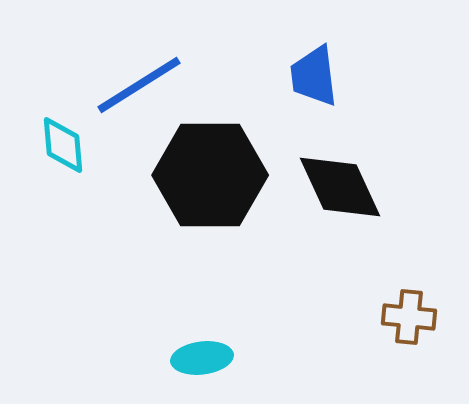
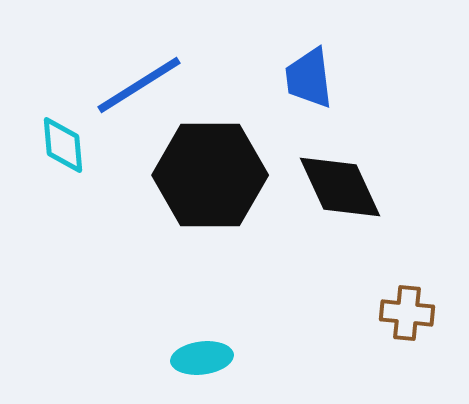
blue trapezoid: moved 5 px left, 2 px down
brown cross: moved 2 px left, 4 px up
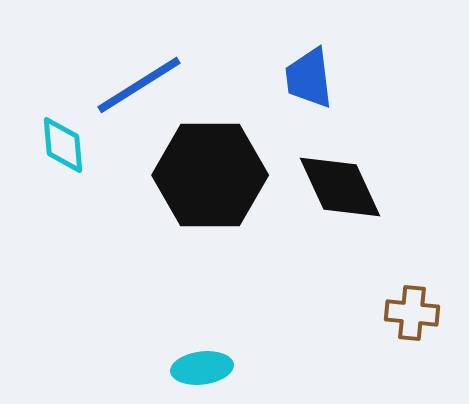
brown cross: moved 5 px right
cyan ellipse: moved 10 px down
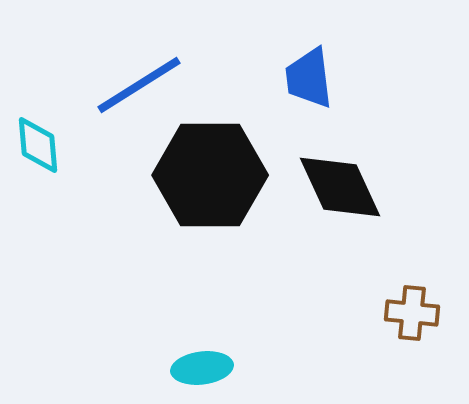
cyan diamond: moved 25 px left
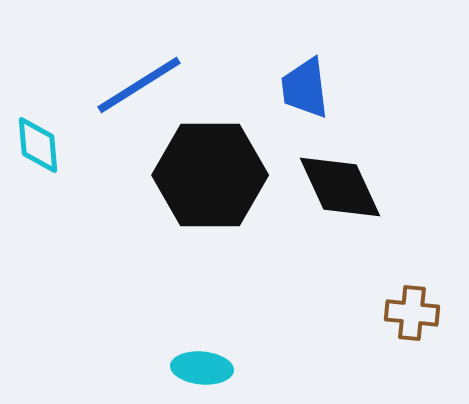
blue trapezoid: moved 4 px left, 10 px down
cyan ellipse: rotated 12 degrees clockwise
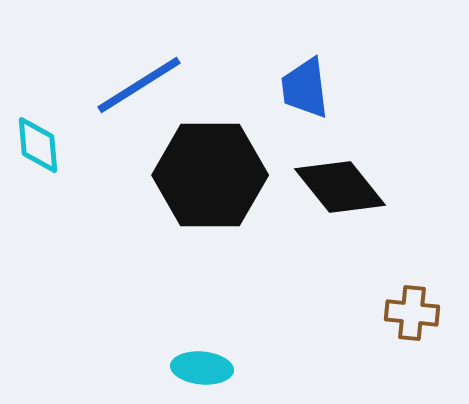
black diamond: rotated 14 degrees counterclockwise
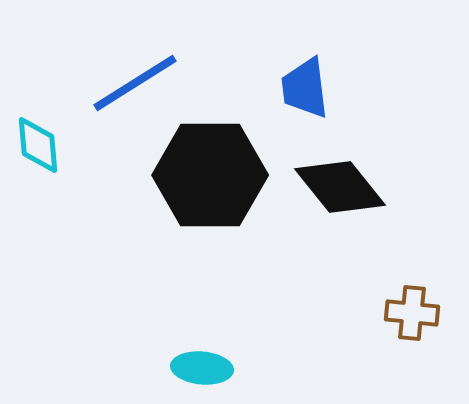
blue line: moved 4 px left, 2 px up
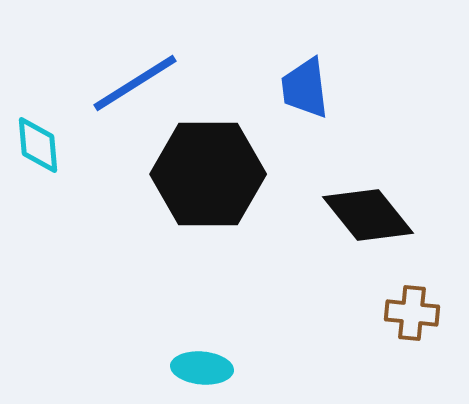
black hexagon: moved 2 px left, 1 px up
black diamond: moved 28 px right, 28 px down
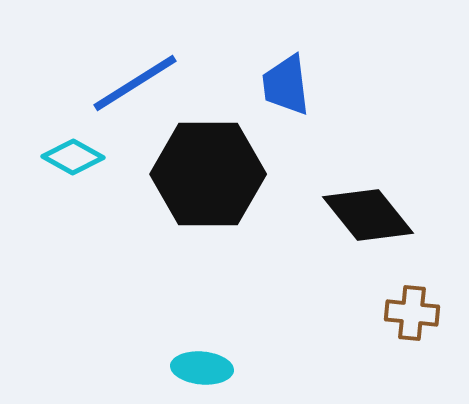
blue trapezoid: moved 19 px left, 3 px up
cyan diamond: moved 35 px right, 12 px down; rotated 56 degrees counterclockwise
